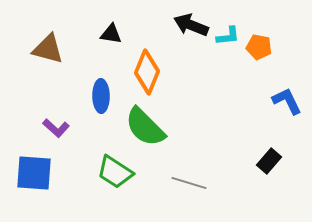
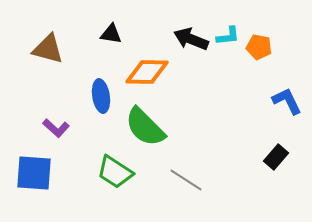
black arrow: moved 14 px down
orange diamond: rotated 69 degrees clockwise
blue ellipse: rotated 8 degrees counterclockwise
black rectangle: moved 7 px right, 4 px up
gray line: moved 3 px left, 3 px up; rotated 16 degrees clockwise
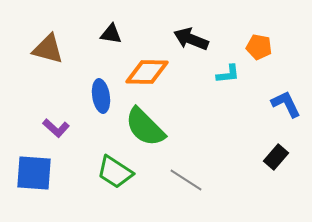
cyan L-shape: moved 38 px down
blue L-shape: moved 1 px left, 3 px down
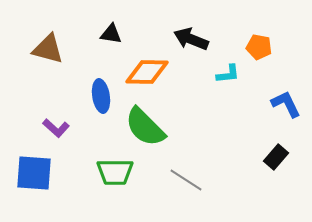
green trapezoid: rotated 33 degrees counterclockwise
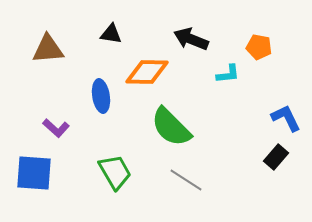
brown triangle: rotated 20 degrees counterclockwise
blue L-shape: moved 14 px down
green semicircle: moved 26 px right
green trapezoid: rotated 120 degrees counterclockwise
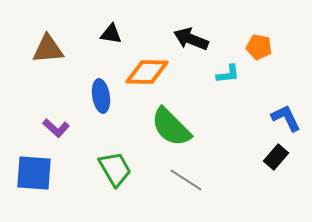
green trapezoid: moved 3 px up
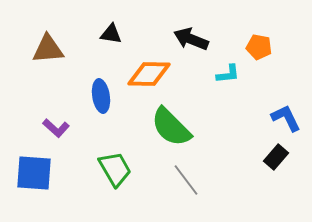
orange diamond: moved 2 px right, 2 px down
gray line: rotated 20 degrees clockwise
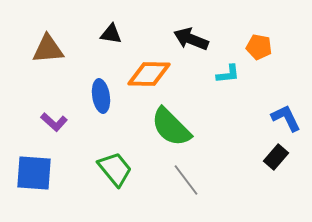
purple L-shape: moved 2 px left, 6 px up
green trapezoid: rotated 9 degrees counterclockwise
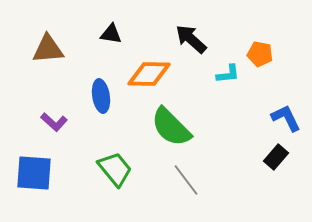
black arrow: rotated 20 degrees clockwise
orange pentagon: moved 1 px right, 7 px down
